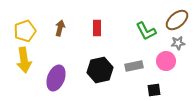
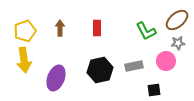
brown arrow: rotated 14 degrees counterclockwise
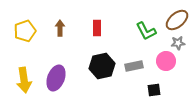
yellow arrow: moved 20 px down
black hexagon: moved 2 px right, 4 px up
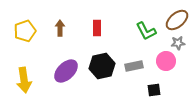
purple ellipse: moved 10 px right, 7 px up; rotated 25 degrees clockwise
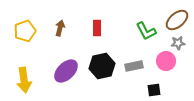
brown arrow: rotated 14 degrees clockwise
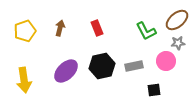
red rectangle: rotated 21 degrees counterclockwise
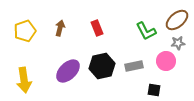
purple ellipse: moved 2 px right
black square: rotated 16 degrees clockwise
